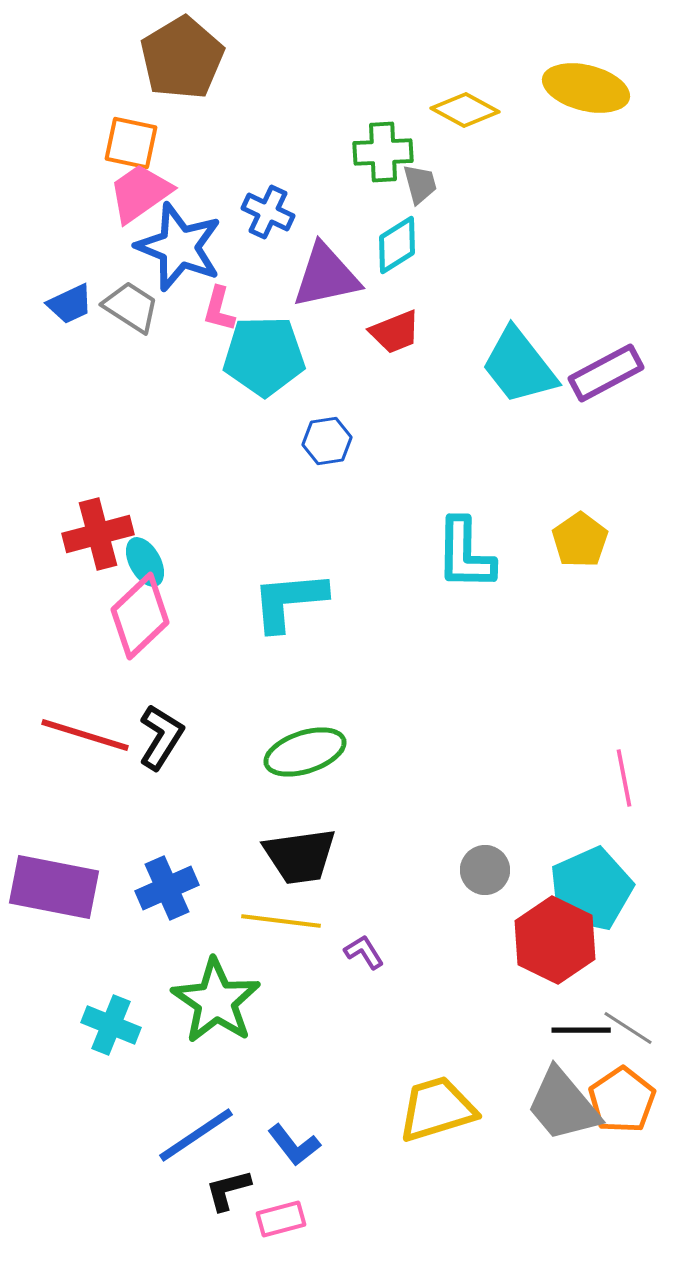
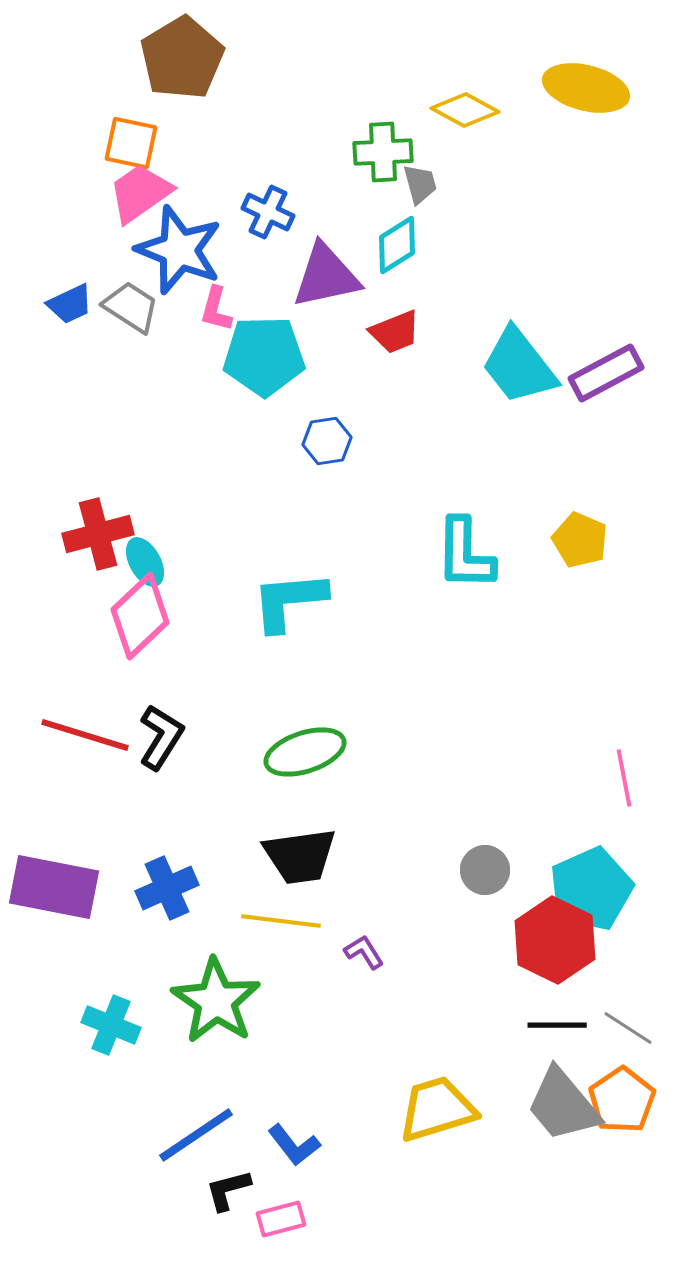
blue star at (179, 247): moved 3 px down
pink L-shape at (219, 309): moved 3 px left
yellow pentagon at (580, 540): rotated 14 degrees counterclockwise
black line at (581, 1030): moved 24 px left, 5 px up
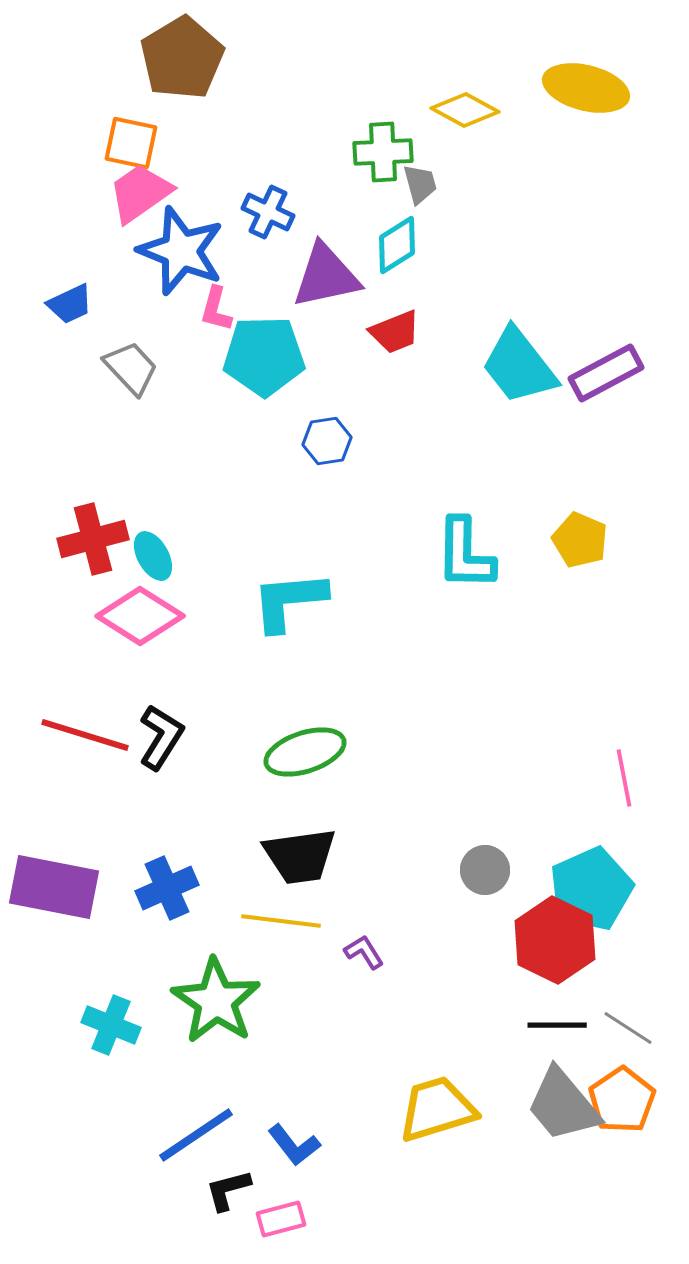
blue star at (179, 250): moved 2 px right, 1 px down
gray trapezoid at (131, 307): moved 61 px down; rotated 14 degrees clockwise
red cross at (98, 534): moved 5 px left, 5 px down
cyan ellipse at (145, 562): moved 8 px right, 6 px up
pink diamond at (140, 616): rotated 76 degrees clockwise
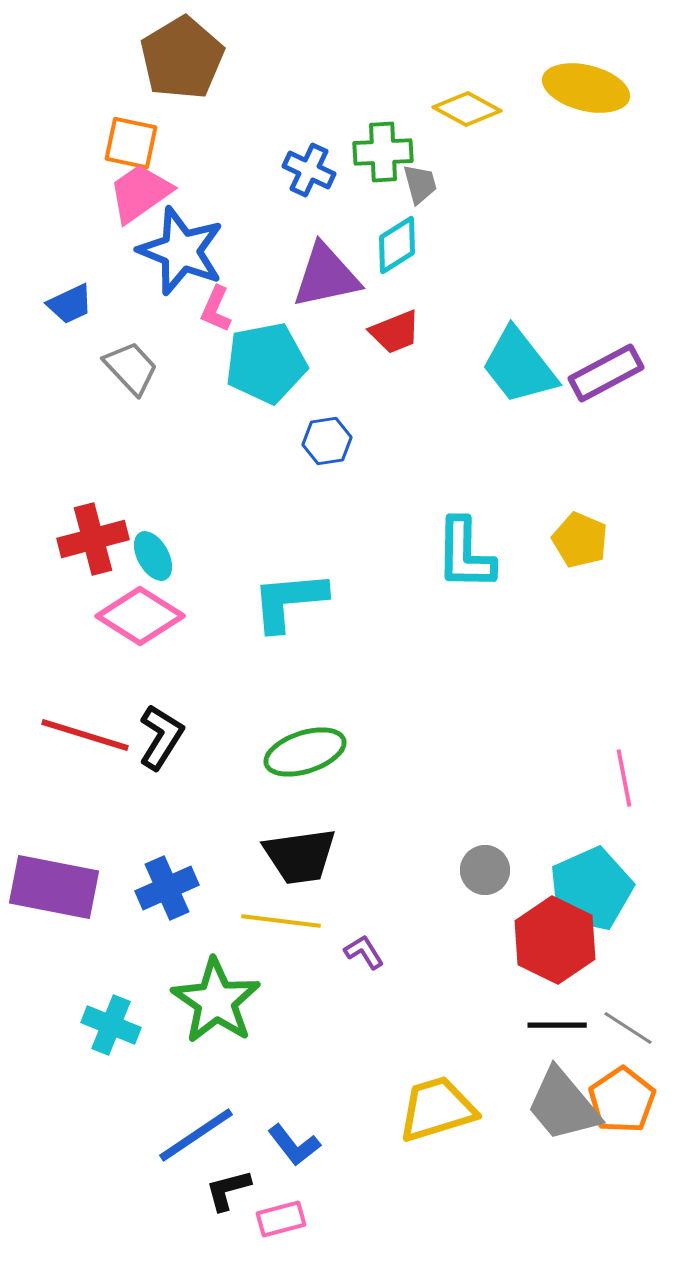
yellow diamond at (465, 110): moved 2 px right, 1 px up
blue cross at (268, 212): moved 41 px right, 42 px up
pink L-shape at (216, 309): rotated 9 degrees clockwise
cyan pentagon at (264, 356): moved 2 px right, 7 px down; rotated 10 degrees counterclockwise
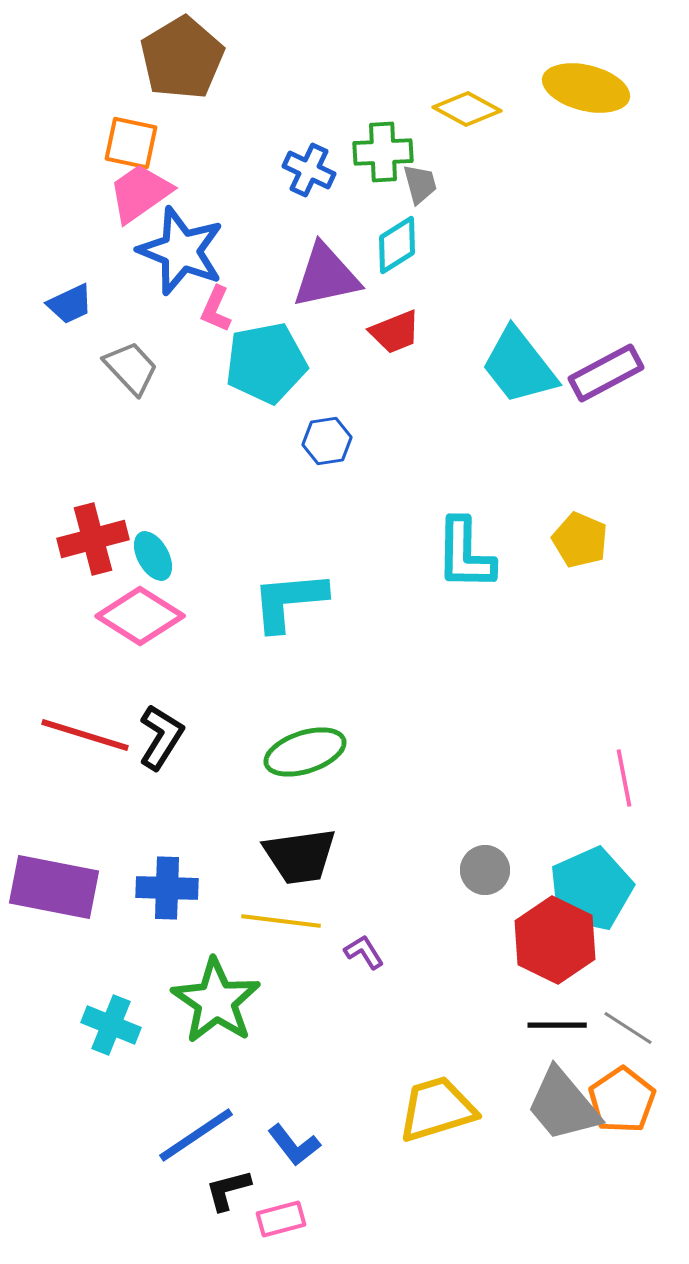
blue cross at (167, 888): rotated 26 degrees clockwise
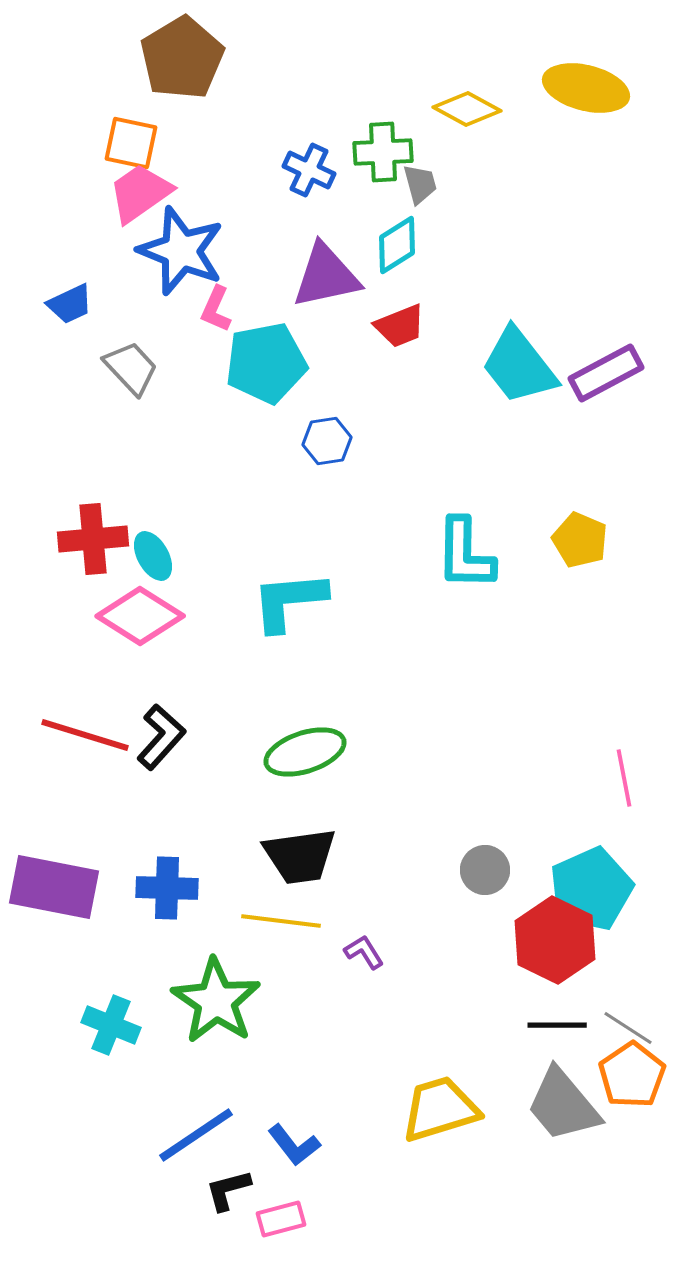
red trapezoid at (395, 332): moved 5 px right, 6 px up
red cross at (93, 539): rotated 10 degrees clockwise
black L-shape at (161, 737): rotated 10 degrees clockwise
orange pentagon at (622, 1100): moved 10 px right, 25 px up
yellow trapezoid at (437, 1109): moved 3 px right
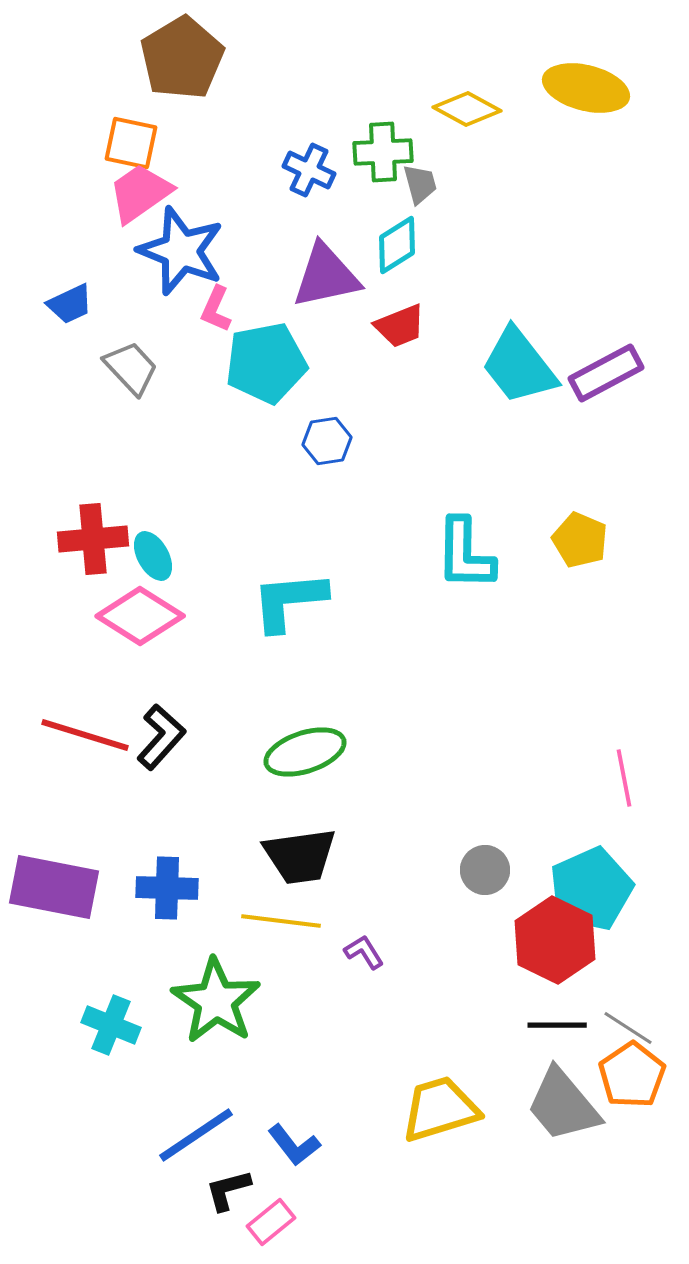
pink rectangle at (281, 1219): moved 10 px left, 3 px down; rotated 24 degrees counterclockwise
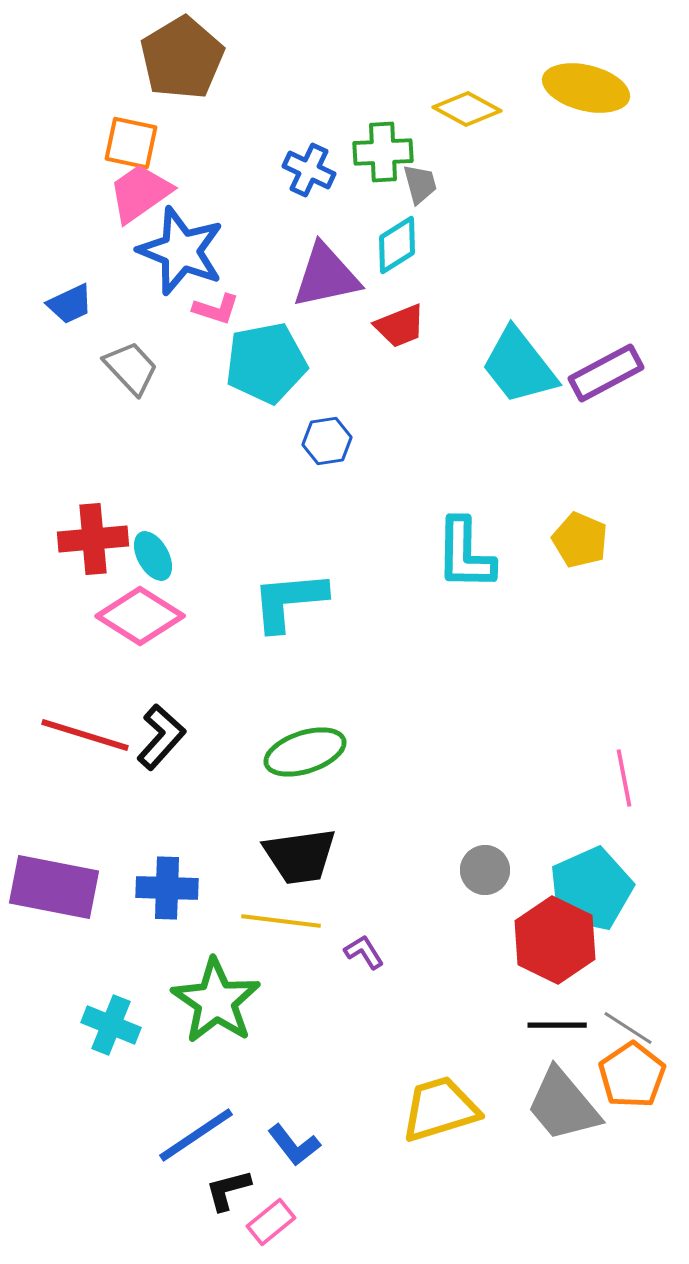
pink L-shape at (216, 309): rotated 96 degrees counterclockwise
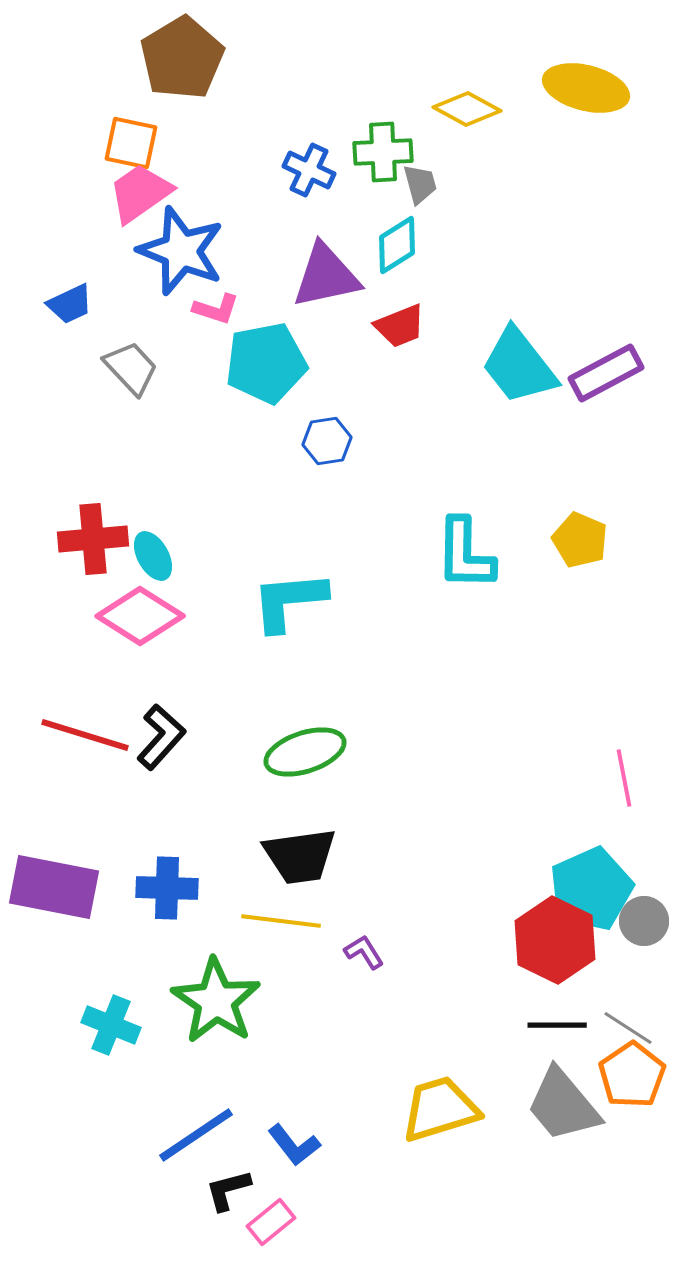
gray circle at (485, 870): moved 159 px right, 51 px down
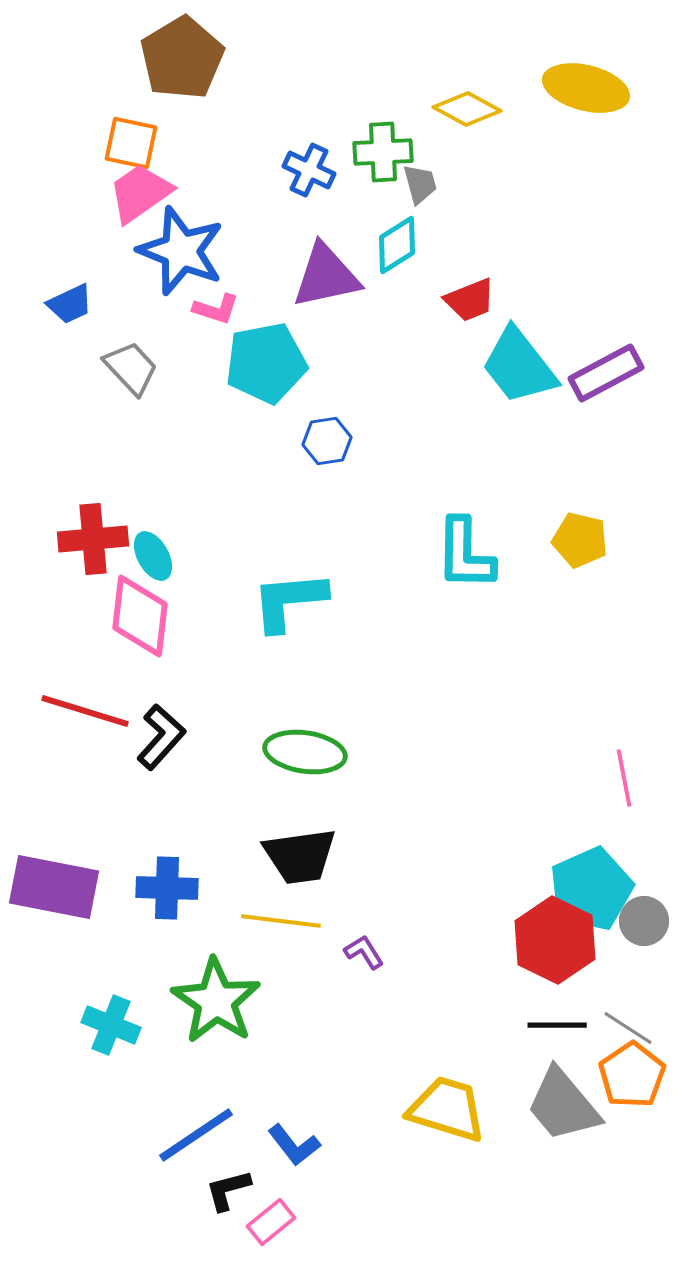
red trapezoid at (400, 326): moved 70 px right, 26 px up
yellow pentagon at (580, 540): rotated 10 degrees counterclockwise
pink diamond at (140, 616): rotated 64 degrees clockwise
red line at (85, 735): moved 24 px up
green ellipse at (305, 752): rotated 26 degrees clockwise
yellow trapezoid at (440, 1109): moved 7 px right; rotated 34 degrees clockwise
